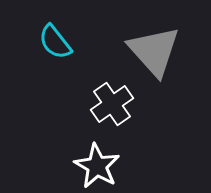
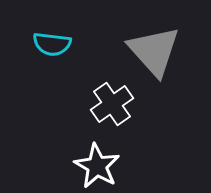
cyan semicircle: moved 3 px left, 2 px down; rotated 45 degrees counterclockwise
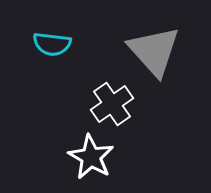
white star: moved 6 px left, 9 px up
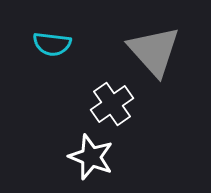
white star: rotated 9 degrees counterclockwise
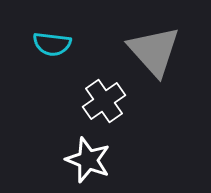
white cross: moved 8 px left, 3 px up
white star: moved 3 px left, 3 px down
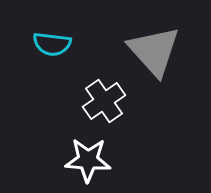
white star: rotated 18 degrees counterclockwise
